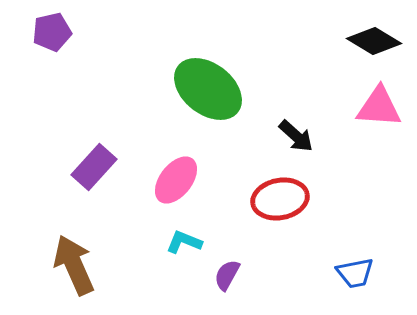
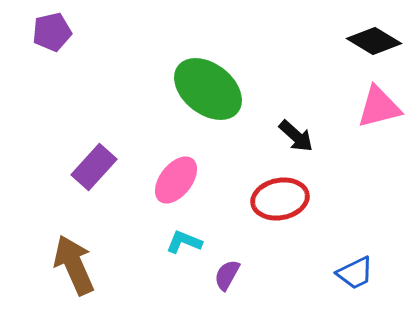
pink triangle: rotated 18 degrees counterclockwise
blue trapezoid: rotated 15 degrees counterclockwise
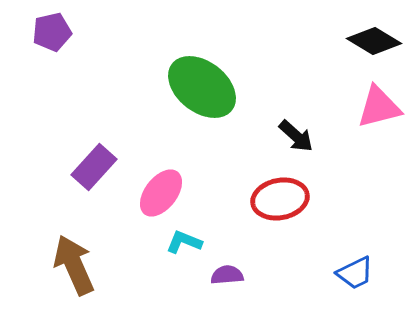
green ellipse: moved 6 px left, 2 px up
pink ellipse: moved 15 px left, 13 px down
purple semicircle: rotated 56 degrees clockwise
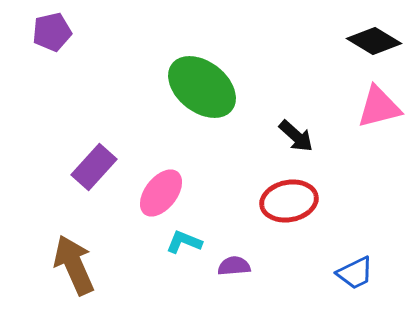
red ellipse: moved 9 px right, 2 px down
purple semicircle: moved 7 px right, 9 px up
